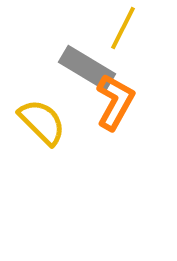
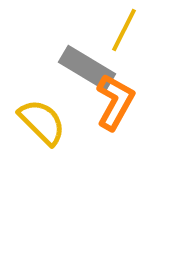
yellow line: moved 1 px right, 2 px down
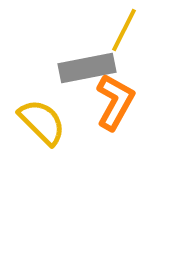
gray rectangle: rotated 42 degrees counterclockwise
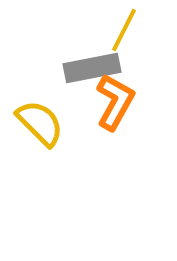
gray rectangle: moved 5 px right
yellow semicircle: moved 2 px left, 1 px down
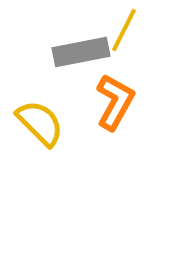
gray rectangle: moved 11 px left, 16 px up
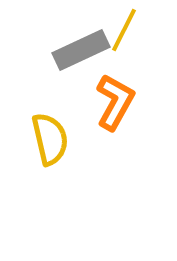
gray rectangle: moved 2 px up; rotated 14 degrees counterclockwise
yellow semicircle: moved 10 px right, 16 px down; rotated 32 degrees clockwise
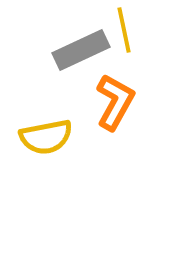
yellow line: rotated 39 degrees counterclockwise
yellow semicircle: moved 4 px left, 2 px up; rotated 92 degrees clockwise
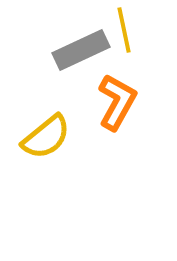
orange L-shape: moved 2 px right
yellow semicircle: rotated 28 degrees counterclockwise
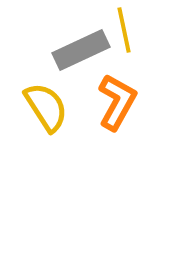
yellow semicircle: moved 30 px up; rotated 84 degrees counterclockwise
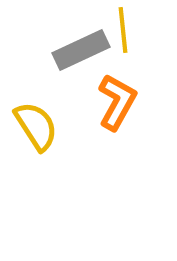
yellow line: moved 1 px left; rotated 6 degrees clockwise
yellow semicircle: moved 10 px left, 19 px down
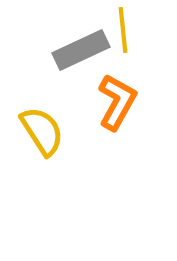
yellow semicircle: moved 6 px right, 5 px down
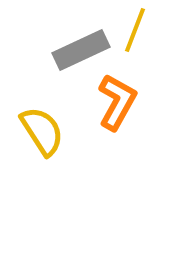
yellow line: moved 12 px right; rotated 27 degrees clockwise
